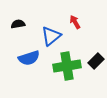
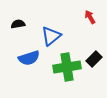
red arrow: moved 15 px right, 5 px up
black rectangle: moved 2 px left, 2 px up
green cross: moved 1 px down
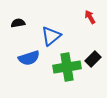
black semicircle: moved 1 px up
black rectangle: moved 1 px left
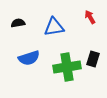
blue triangle: moved 3 px right, 9 px up; rotated 30 degrees clockwise
black rectangle: rotated 28 degrees counterclockwise
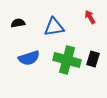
green cross: moved 7 px up; rotated 24 degrees clockwise
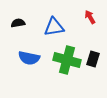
blue semicircle: rotated 30 degrees clockwise
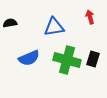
red arrow: rotated 16 degrees clockwise
black semicircle: moved 8 px left
blue semicircle: rotated 35 degrees counterclockwise
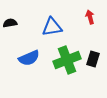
blue triangle: moved 2 px left
green cross: rotated 36 degrees counterclockwise
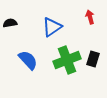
blue triangle: rotated 25 degrees counterclockwise
blue semicircle: moved 1 px left, 2 px down; rotated 110 degrees counterclockwise
